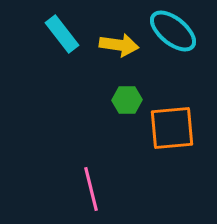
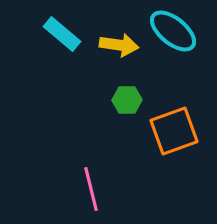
cyan rectangle: rotated 12 degrees counterclockwise
orange square: moved 2 px right, 3 px down; rotated 15 degrees counterclockwise
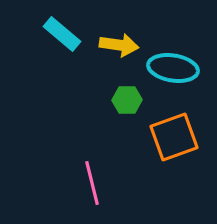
cyan ellipse: moved 37 px down; rotated 30 degrees counterclockwise
orange square: moved 6 px down
pink line: moved 1 px right, 6 px up
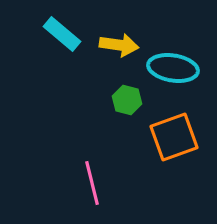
green hexagon: rotated 16 degrees clockwise
